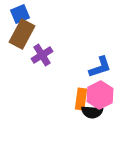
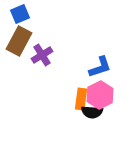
brown rectangle: moved 3 px left, 7 px down
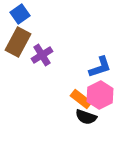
blue square: rotated 12 degrees counterclockwise
brown rectangle: moved 1 px left, 1 px down
orange rectangle: rotated 60 degrees counterclockwise
black semicircle: moved 6 px left, 5 px down; rotated 15 degrees clockwise
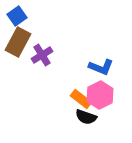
blue square: moved 3 px left, 2 px down
blue L-shape: moved 1 px right; rotated 40 degrees clockwise
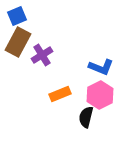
blue square: rotated 12 degrees clockwise
orange rectangle: moved 21 px left, 5 px up; rotated 60 degrees counterclockwise
black semicircle: rotated 85 degrees clockwise
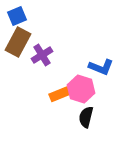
pink hexagon: moved 19 px left, 6 px up; rotated 16 degrees counterclockwise
